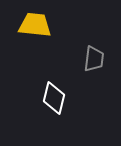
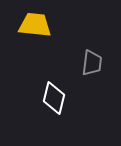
gray trapezoid: moved 2 px left, 4 px down
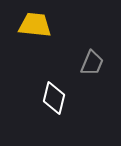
gray trapezoid: rotated 16 degrees clockwise
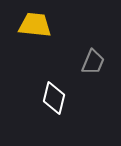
gray trapezoid: moved 1 px right, 1 px up
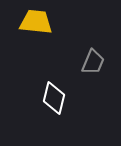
yellow trapezoid: moved 1 px right, 3 px up
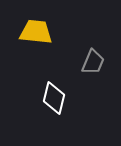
yellow trapezoid: moved 10 px down
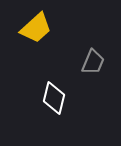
yellow trapezoid: moved 4 px up; rotated 132 degrees clockwise
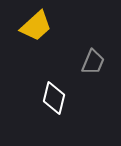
yellow trapezoid: moved 2 px up
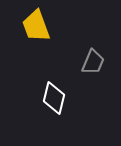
yellow trapezoid: rotated 112 degrees clockwise
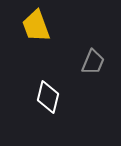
white diamond: moved 6 px left, 1 px up
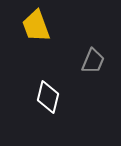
gray trapezoid: moved 1 px up
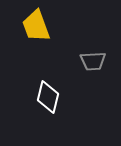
gray trapezoid: rotated 64 degrees clockwise
